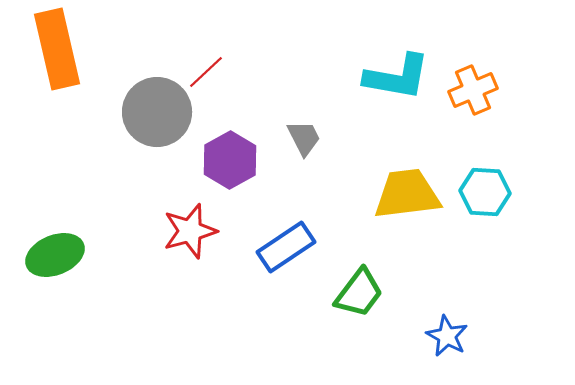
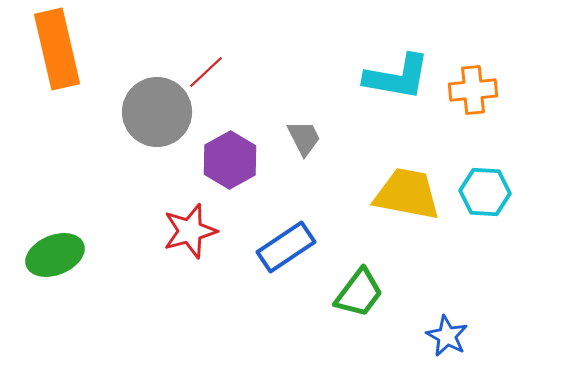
orange cross: rotated 18 degrees clockwise
yellow trapezoid: rotated 18 degrees clockwise
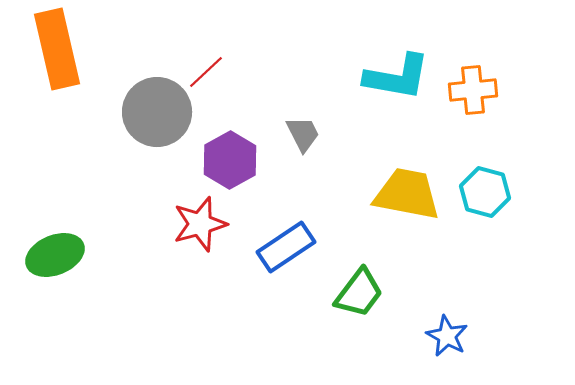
gray trapezoid: moved 1 px left, 4 px up
cyan hexagon: rotated 12 degrees clockwise
red star: moved 10 px right, 7 px up
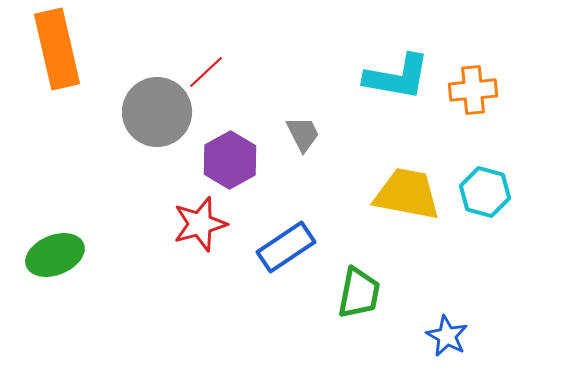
green trapezoid: rotated 26 degrees counterclockwise
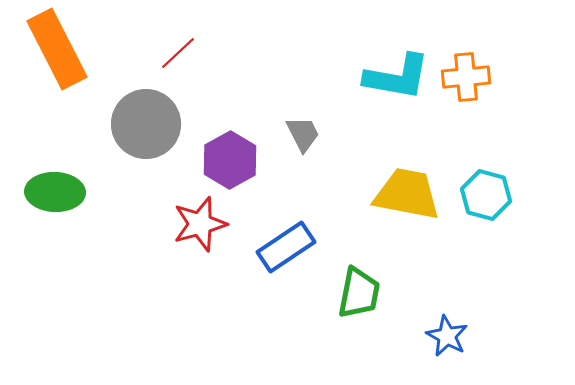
orange rectangle: rotated 14 degrees counterclockwise
red line: moved 28 px left, 19 px up
orange cross: moved 7 px left, 13 px up
gray circle: moved 11 px left, 12 px down
cyan hexagon: moved 1 px right, 3 px down
green ellipse: moved 63 px up; rotated 24 degrees clockwise
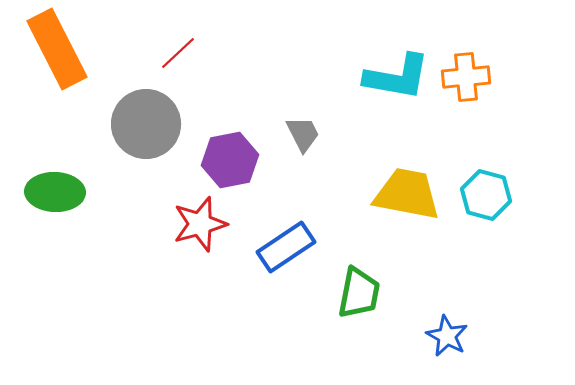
purple hexagon: rotated 18 degrees clockwise
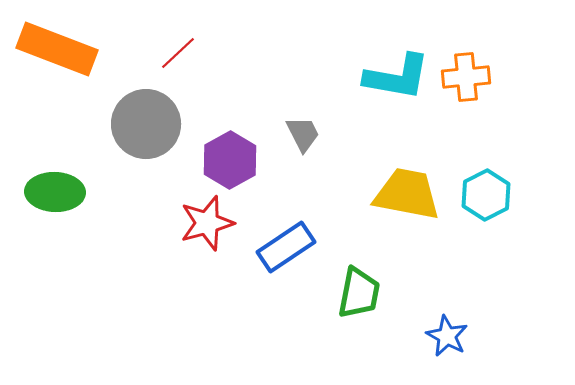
orange rectangle: rotated 42 degrees counterclockwise
purple hexagon: rotated 18 degrees counterclockwise
cyan hexagon: rotated 18 degrees clockwise
red star: moved 7 px right, 1 px up
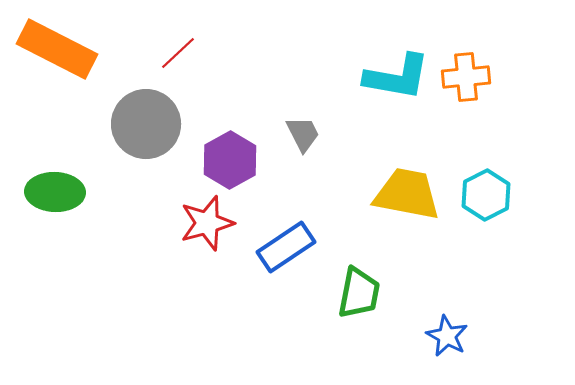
orange rectangle: rotated 6 degrees clockwise
